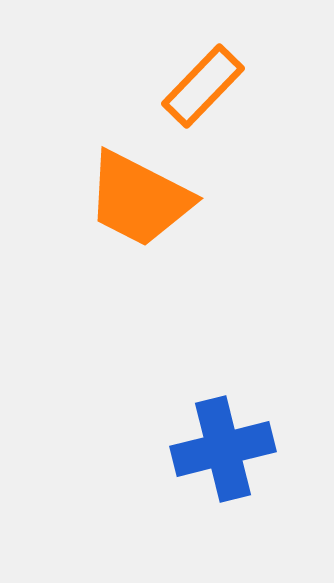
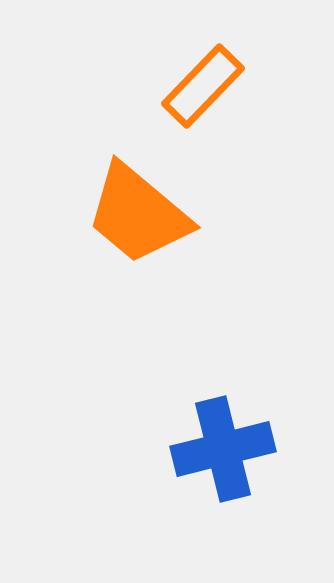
orange trapezoid: moved 1 px left, 15 px down; rotated 13 degrees clockwise
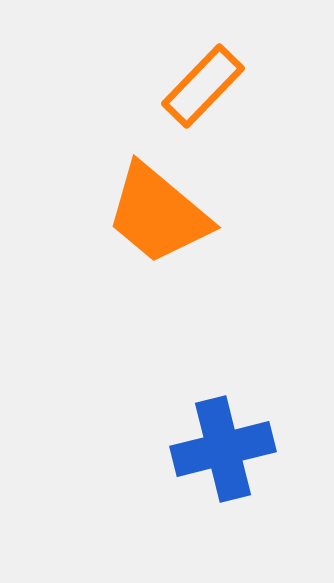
orange trapezoid: moved 20 px right
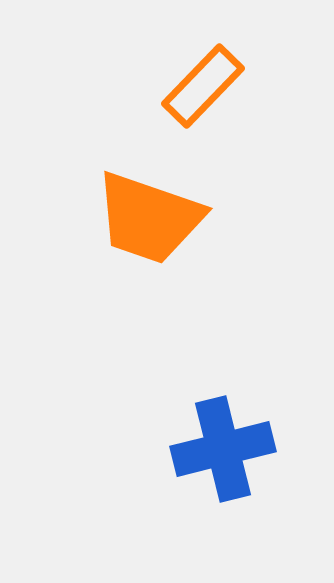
orange trapezoid: moved 9 px left, 4 px down; rotated 21 degrees counterclockwise
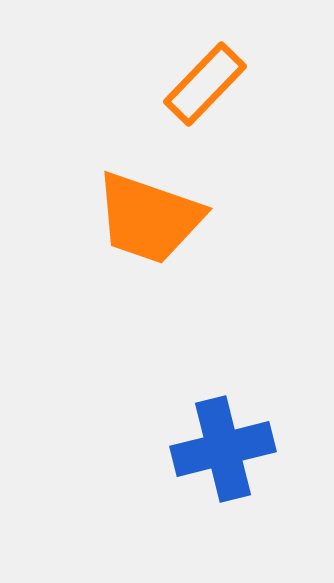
orange rectangle: moved 2 px right, 2 px up
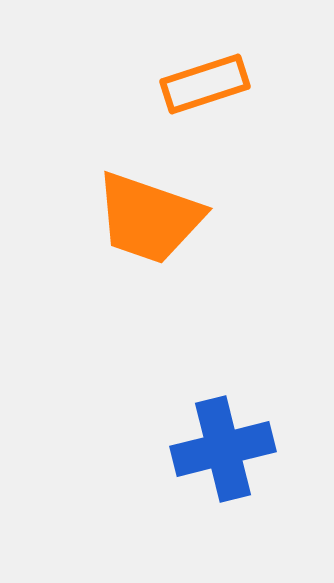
orange rectangle: rotated 28 degrees clockwise
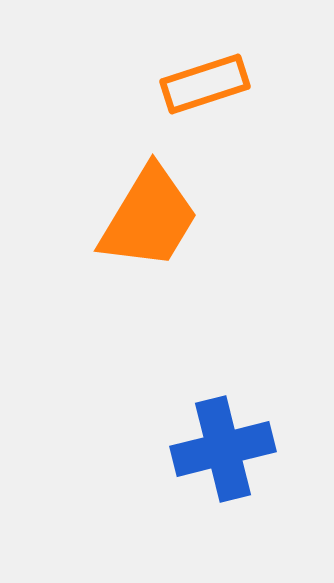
orange trapezoid: rotated 78 degrees counterclockwise
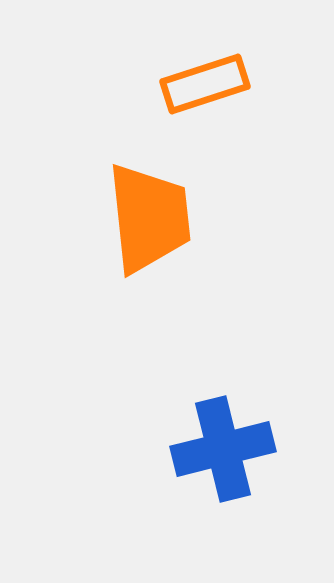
orange trapezoid: rotated 37 degrees counterclockwise
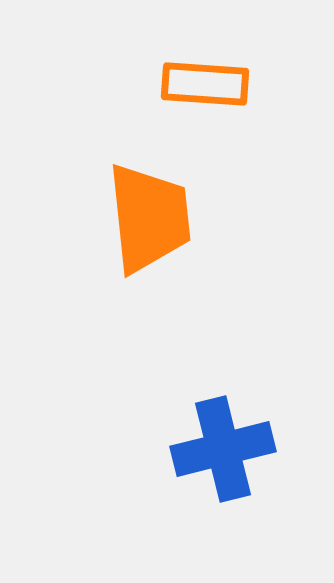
orange rectangle: rotated 22 degrees clockwise
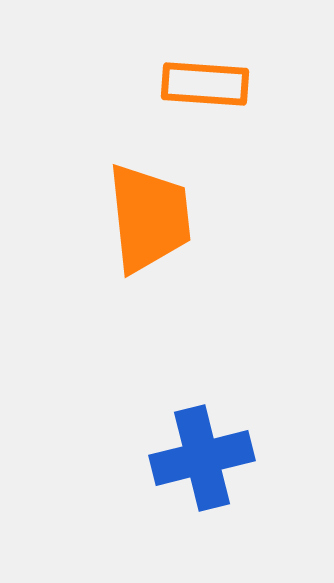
blue cross: moved 21 px left, 9 px down
